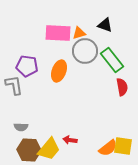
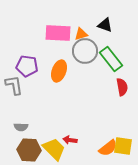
orange triangle: moved 2 px right, 1 px down
green rectangle: moved 1 px left, 1 px up
yellow trapezoid: moved 5 px right; rotated 85 degrees counterclockwise
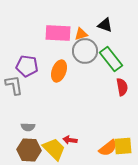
gray semicircle: moved 7 px right
yellow square: rotated 12 degrees counterclockwise
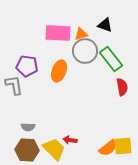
brown hexagon: moved 2 px left
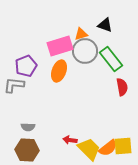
pink rectangle: moved 2 px right, 13 px down; rotated 20 degrees counterclockwise
purple pentagon: moved 1 px left; rotated 30 degrees counterclockwise
gray L-shape: rotated 75 degrees counterclockwise
yellow trapezoid: moved 35 px right
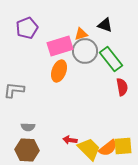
purple pentagon: moved 1 px right, 38 px up
gray L-shape: moved 5 px down
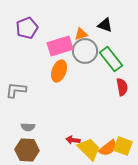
gray L-shape: moved 2 px right
red arrow: moved 3 px right
yellow square: rotated 24 degrees clockwise
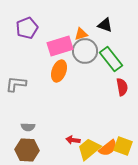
gray L-shape: moved 6 px up
yellow trapezoid: rotated 85 degrees counterclockwise
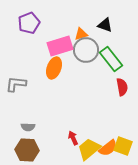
purple pentagon: moved 2 px right, 5 px up
gray circle: moved 1 px right, 1 px up
orange ellipse: moved 5 px left, 3 px up
red arrow: moved 2 px up; rotated 56 degrees clockwise
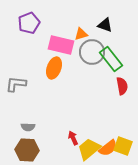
pink rectangle: moved 1 px right, 1 px up; rotated 30 degrees clockwise
gray circle: moved 6 px right, 2 px down
red semicircle: moved 1 px up
